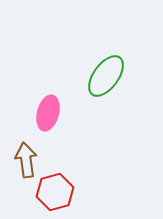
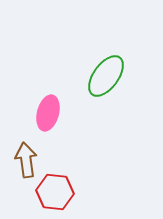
red hexagon: rotated 21 degrees clockwise
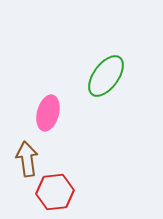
brown arrow: moved 1 px right, 1 px up
red hexagon: rotated 12 degrees counterclockwise
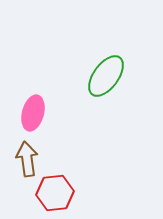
pink ellipse: moved 15 px left
red hexagon: moved 1 px down
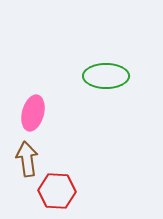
green ellipse: rotated 54 degrees clockwise
red hexagon: moved 2 px right, 2 px up; rotated 9 degrees clockwise
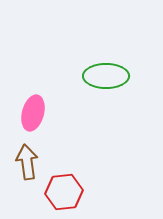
brown arrow: moved 3 px down
red hexagon: moved 7 px right, 1 px down; rotated 9 degrees counterclockwise
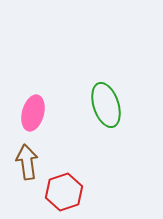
green ellipse: moved 29 px down; rotated 72 degrees clockwise
red hexagon: rotated 12 degrees counterclockwise
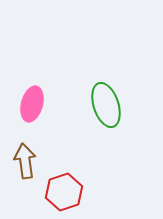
pink ellipse: moved 1 px left, 9 px up
brown arrow: moved 2 px left, 1 px up
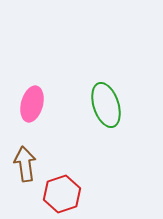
brown arrow: moved 3 px down
red hexagon: moved 2 px left, 2 px down
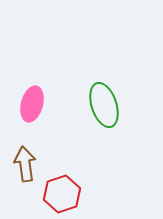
green ellipse: moved 2 px left
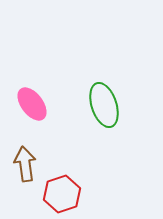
pink ellipse: rotated 52 degrees counterclockwise
